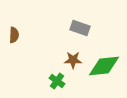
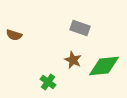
brown semicircle: rotated 105 degrees clockwise
brown star: rotated 24 degrees clockwise
green cross: moved 9 px left, 1 px down
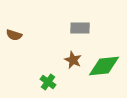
gray rectangle: rotated 18 degrees counterclockwise
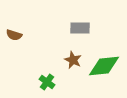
green cross: moved 1 px left
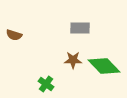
brown star: rotated 24 degrees counterclockwise
green diamond: rotated 52 degrees clockwise
green cross: moved 1 px left, 2 px down
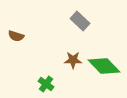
gray rectangle: moved 7 px up; rotated 42 degrees clockwise
brown semicircle: moved 2 px right, 1 px down
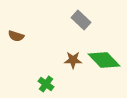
gray rectangle: moved 1 px right, 1 px up
green diamond: moved 6 px up
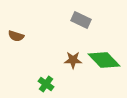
gray rectangle: rotated 18 degrees counterclockwise
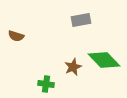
gray rectangle: rotated 36 degrees counterclockwise
brown star: moved 7 px down; rotated 24 degrees counterclockwise
green cross: rotated 28 degrees counterclockwise
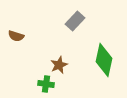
gray rectangle: moved 6 px left, 1 px down; rotated 36 degrees counterclockwise
green diamond: rotated 56 degrees clockwise
brown star: moved 14 px left, 2 px up
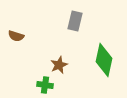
gray rectangle: rotated 30 degrees counterclockwise
green cross: moved 1 px left, 1 px down
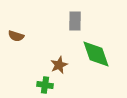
gray rectangle: rotated 12 degrees counterclockwise
green diamond: moved 8 px left, 6 px up; rotated 32 degrees counterclockwise
